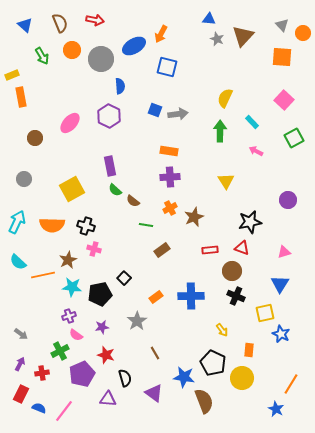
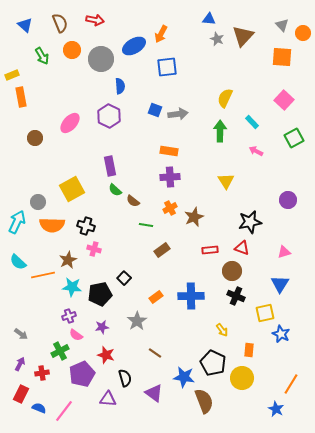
blue square at (167, 67): rotated 20 degrees counterclockwise
gray circle at (24, 179): moved 14 px right, 23 px down
brown line at (155, 353): rotated 24 degrees counterclockwise
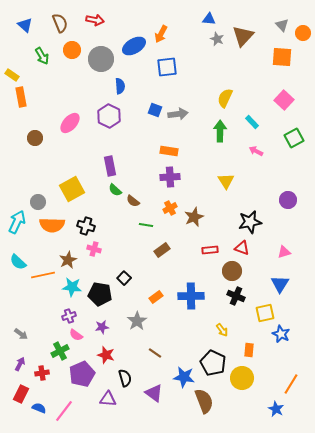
yellow rectangle at (12, 75): rotated 56 degrees clockwise
black pentagon at (100, 294): rotated 20 degrees clockwise
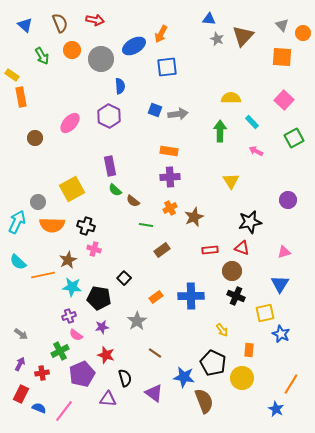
yellow semicircle at (225, 98): moved 6 px right; rotated 66 degrees clockwise
yellow triangle at (226, 181): moved 5 px right
black pentagon at (100, 294): moved 1 px left, 4 px down
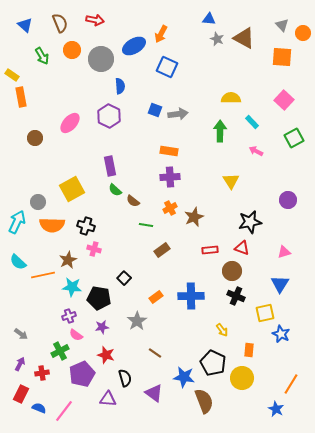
brown triangle at (243, 36): moved 1 px right, 2 px down; rotated 45 degrees counterclockwise
blue square at (167, 67): rotated 30 degrees clockwise
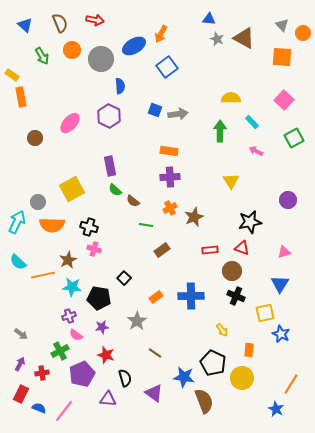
blue square at (167, 67): rotated 30 degrees clockwise
black cross at (86, 226): moved 3 px right, 1 px down
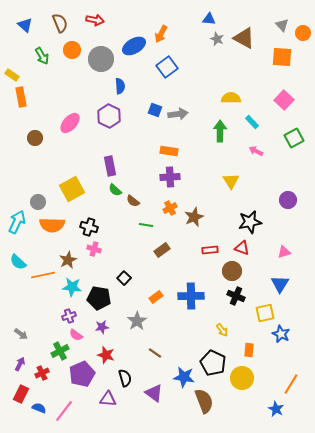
red cross at (42, 373): rotated 16 degrees counterclockwise
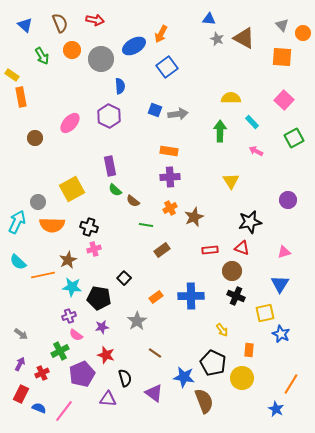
pink cross at (94, 249): rotated 32 degrees counterclockwise
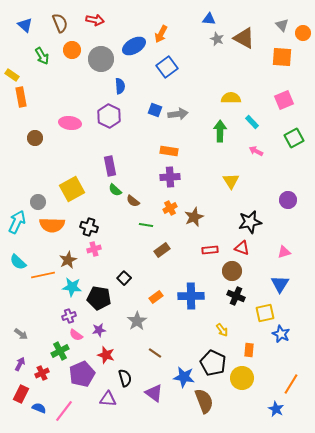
pink square at (284, 100): rotated 24 degrees clockwise
pink ellipse at (70, 123): rotated 55 degrees clockwise
purple star at (102, 327): moved 3 px left, 3 px down
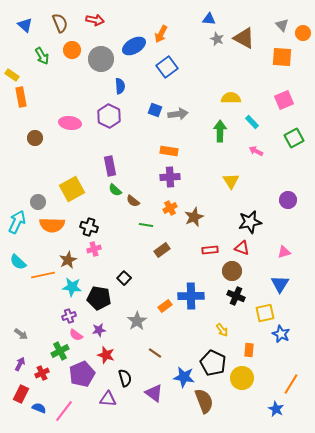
orange rectangle at (156, 297): moved 9 px right, 9 px down
